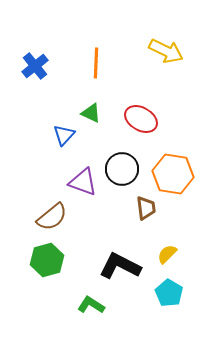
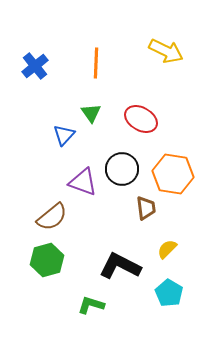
green triangle: rotated 30 degrees clockwise
yellow semicircle: moved 5 px up
green L-shape: rotated 16 degrees counterclockwise
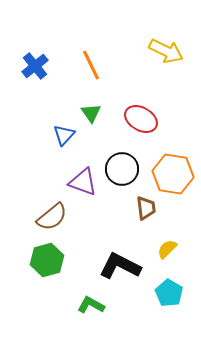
orange line: moved 5 px left, 2 px down; rotated 28 degrees counterclockwise
green L-shape: rotated 12 degrees clockwise
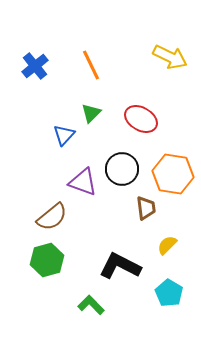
yellow arrow: moved 4 px right, 6 px down
green triangle: rotated 20 degrees clockwise
yellow semicircle: moved 4 px up
green L-shape: rotated 16 degrees clockwise
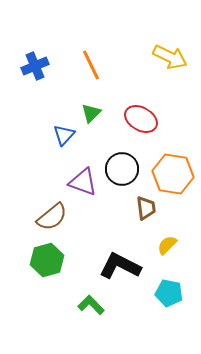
blue cross: rotated 16 degrees clockwise
cyan pentagon: rotated 20 degrees counterclockwise
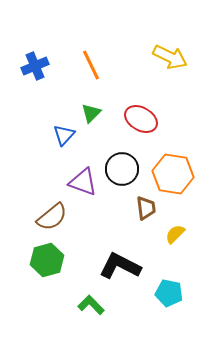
yellow semicircle: moved 8 px right, 11 px up
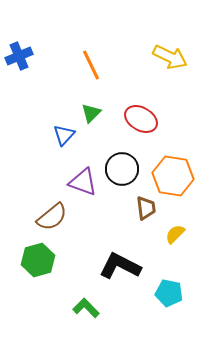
blue cross: moved 16 px left, 10 px up
orange hexagon: moved 2 px down
green hexagon: moved 9 px left
green L-shape: moved 5 px left, 3 px down
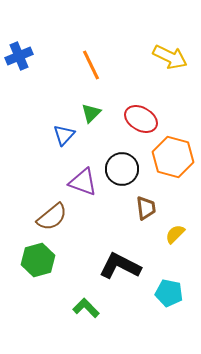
orange hexagon: moved 19 px up; rotated 6 degrees clockwise
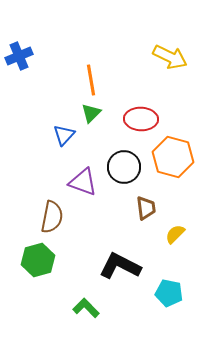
orange line: moved 15 px down; rotated 16 degrees clockwise
red ellipse: rotated 28 degrees counterclockwise
black circle: moved 2 px right, 2 px up
brown semicircle: rotated 40 degrees counterclockwise
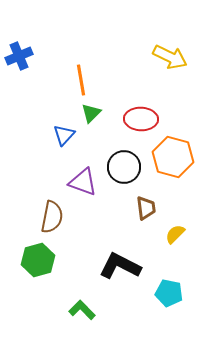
orange line: moved 10 px left
green L-shape: moved 4 px left, 2 px down
